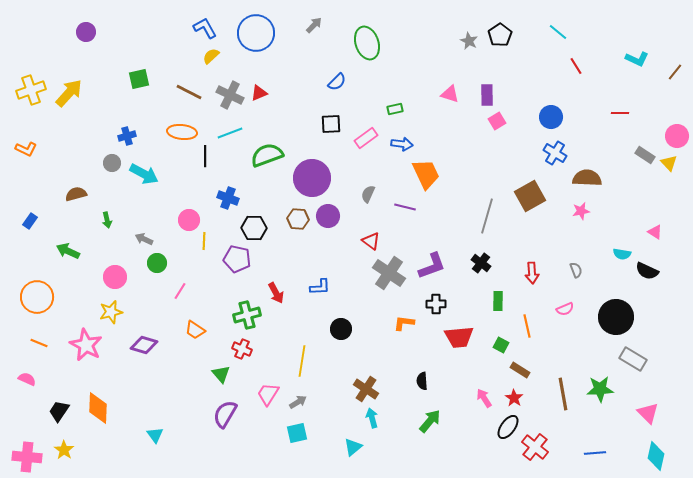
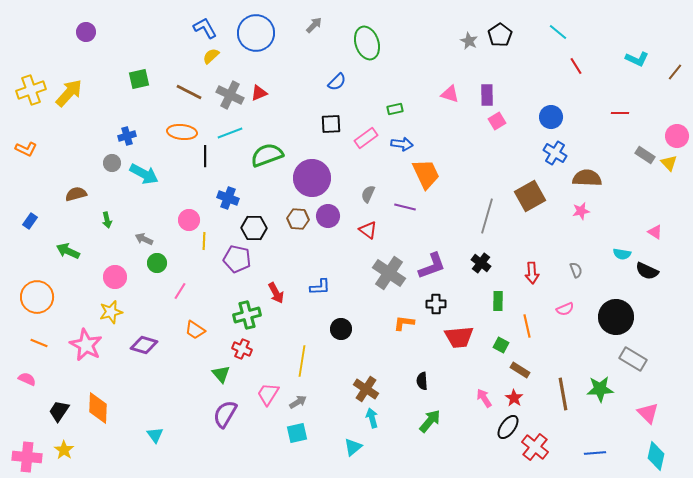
red triangle at (371, 241): moved 3 px left, 11 px up
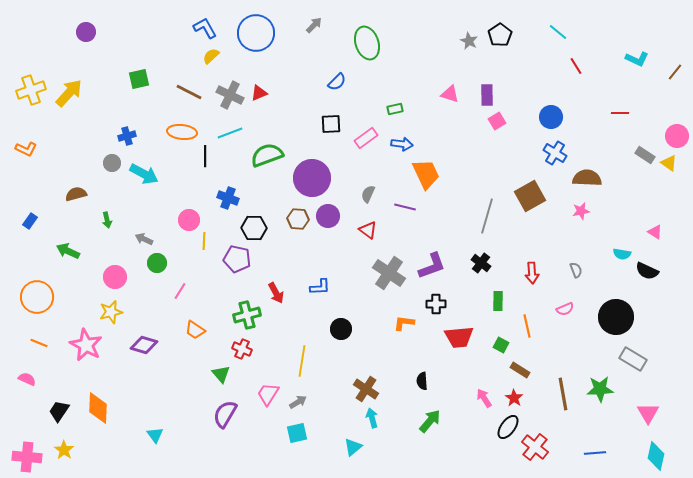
yellow triangle at (669, 163): rotated 12 degrees counterclockwise
pink triangle at (648, 413): rotated 15 degrees clockwise
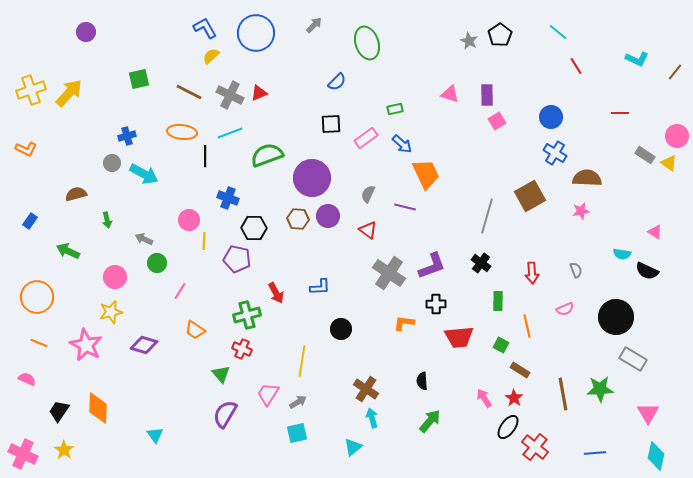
blue arrow at (402, 144): rotated 35 degrees clockwise
pink cross at (27, 457): moved 4 px left, 3 px up; rotated 20 degrees clockwise
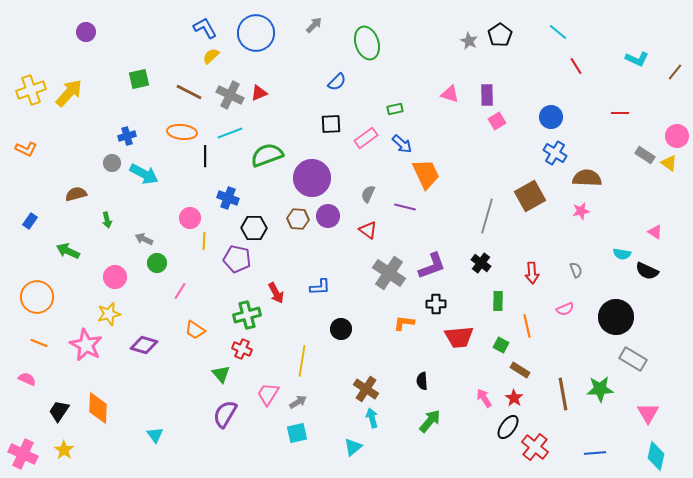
pink circle at (189, 220): moved 1 px right, 2 px up
yellow star at (111, 312): moved 2 px left, 2 px down
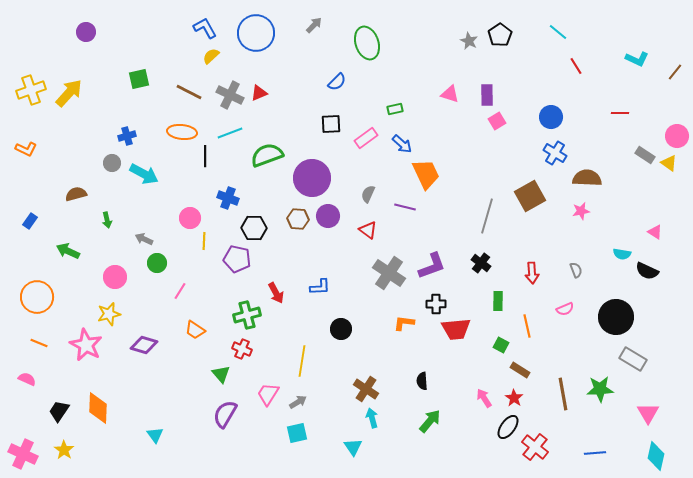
red trapezoid at (459, 337): moved 3 px left, 8 px up
cyan triangle at (353, 447): rotated 24 degrees counterclockwise
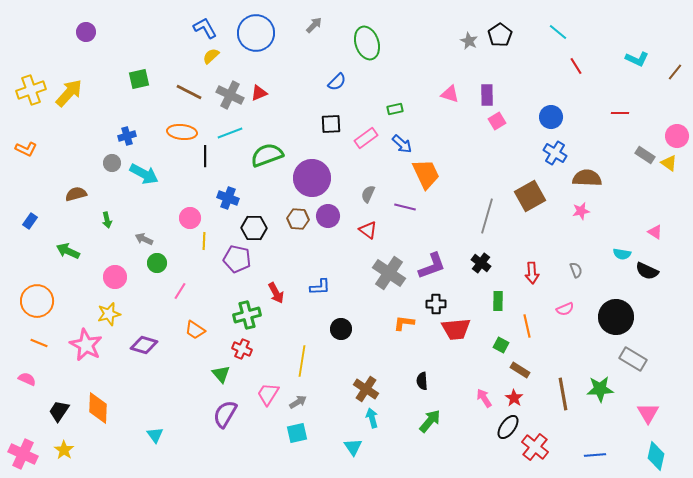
orange circle at (37, 297): moved 4 px down
blue line at (595, 453): moved 2 px down
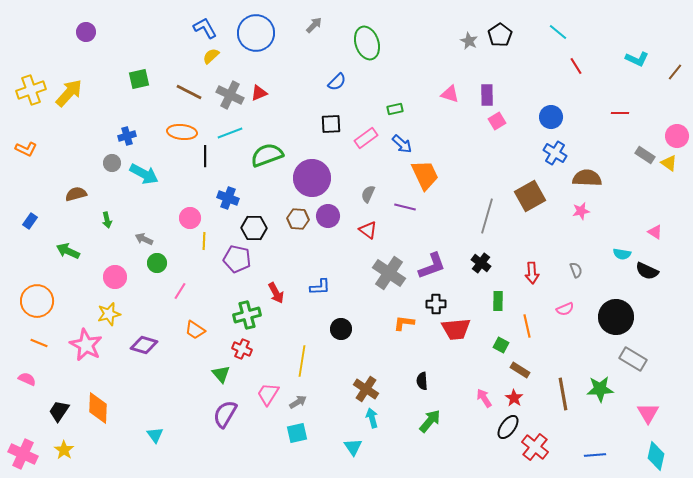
orange trapezoid at (426, 174): moved 1 px left, 1 px down
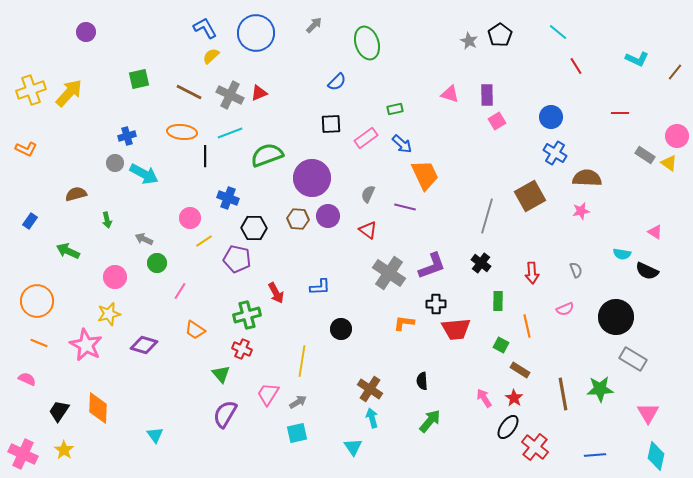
gray circle at (112, 163): moved 3 px right
yellow line at (204, 241): rotated 54 degrees clockwise
brown cross at (366, 389): moved 4 px right
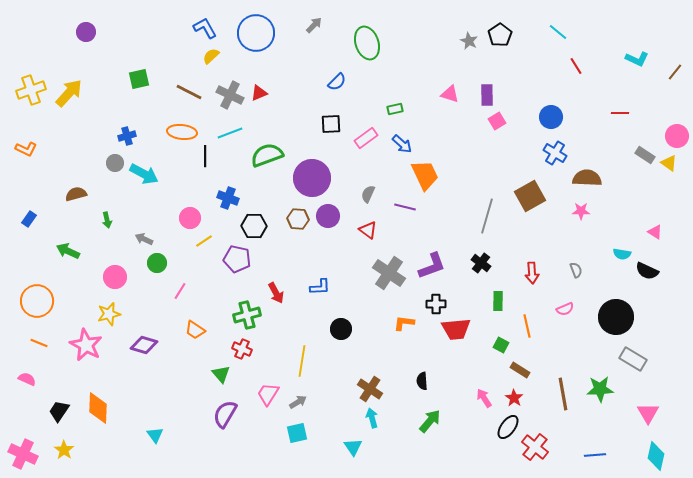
pink star at (581, 211): rotated 12 degrees clockwise
blue rectangle at (30, 221): moved 1 px left, 2 px up
black hexagon at (254, 228): moved 2 px up
